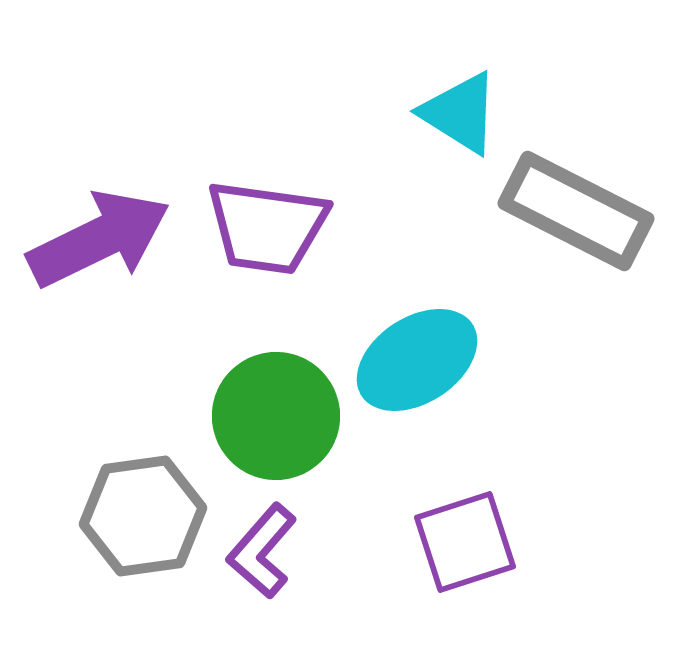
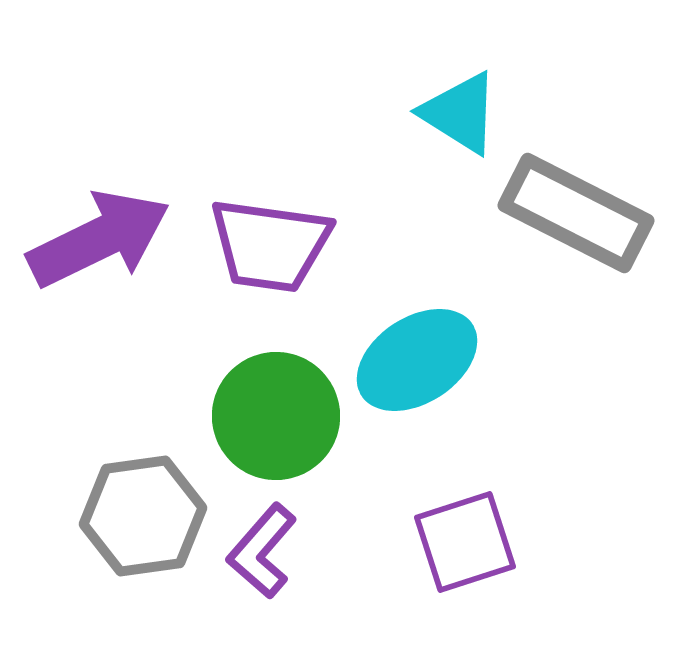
gray rectangle: moved 2 px down
purple trapezoid: moved 3 px right, 18 px down
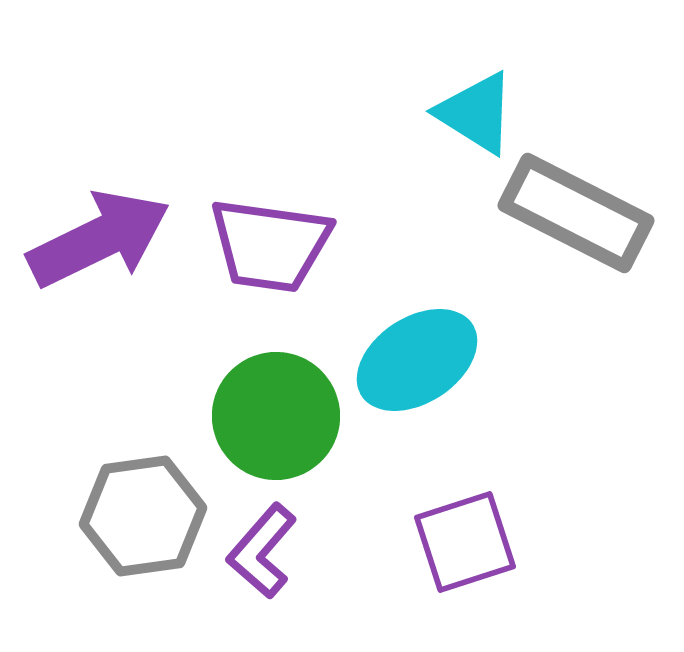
cyan triangle: moved 16 px right
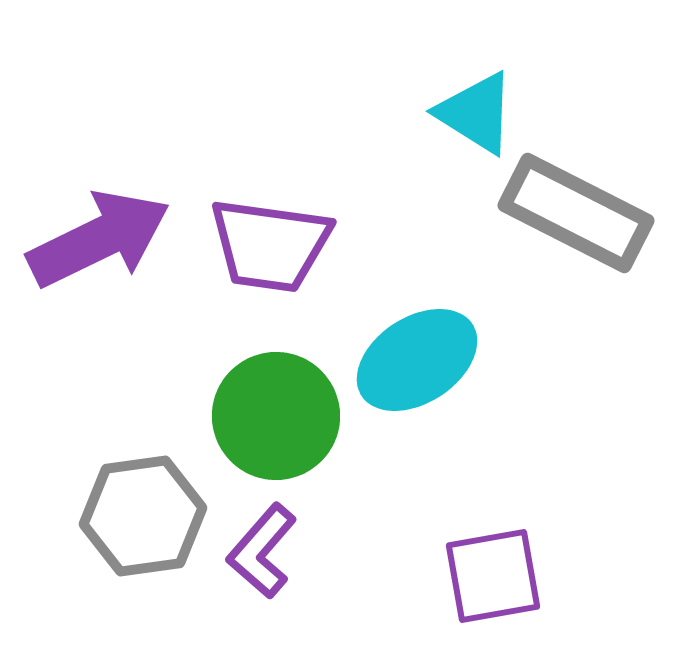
purple square: moved 28 px right, 34 px down; rotated 8 degrees clockwise
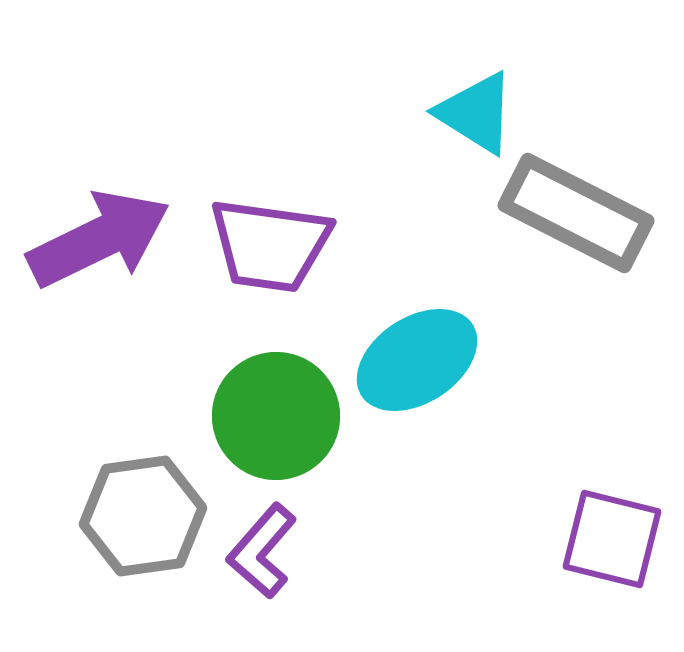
purple square: moved 119 px right, 37 px up; rotated 24 degrees clockwise
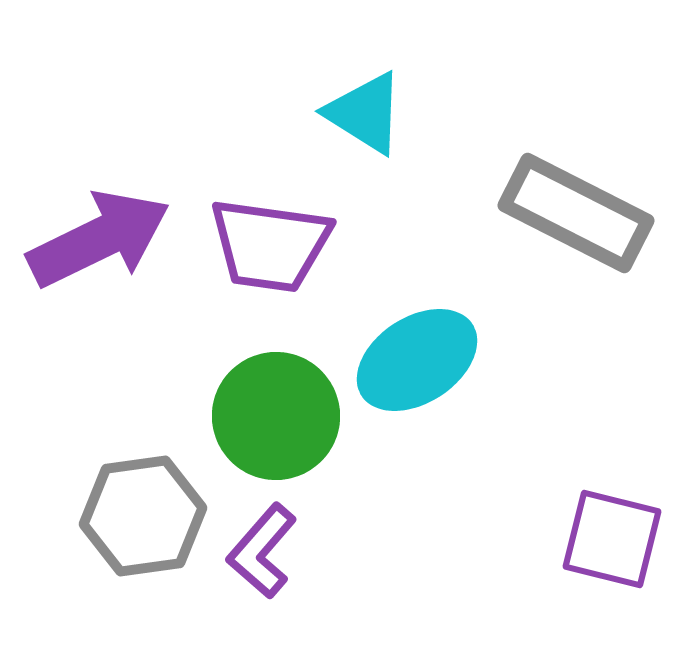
cyan triangle: moved 111 px left
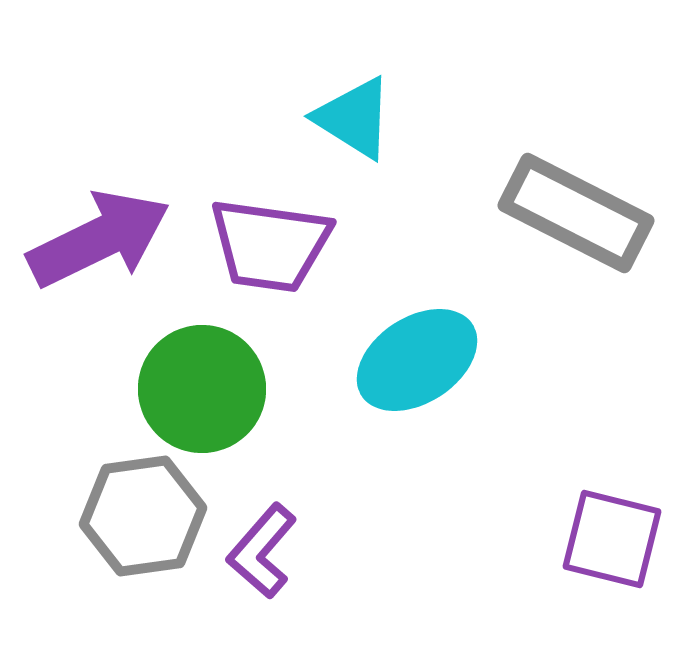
cyan triangle: moved 11 px left, 5 px down
green circle: moved 74 px left, 27 px up
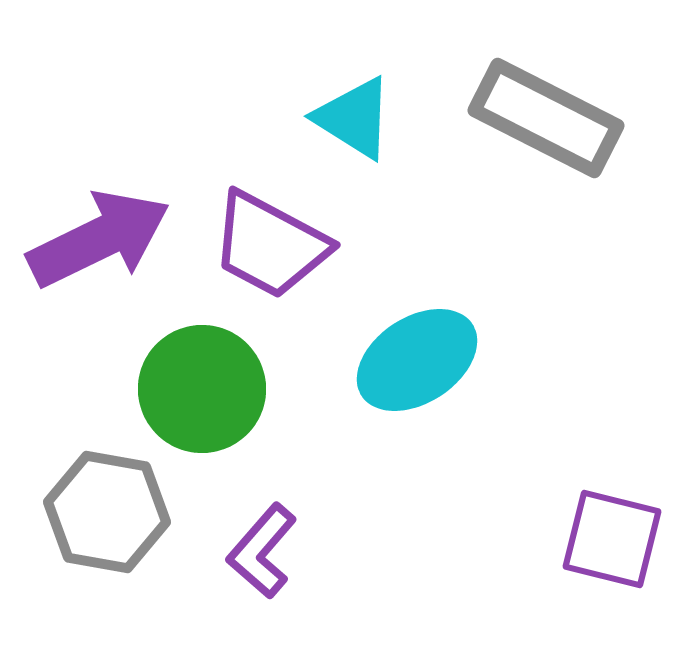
gray rectangle: moved 30 px left, 95 px up
purple trapezoid: rotated 20 degrees clockwise
gray hexagon: moved 36 px left, 4 px up; rotated 18 degrees clockwise
